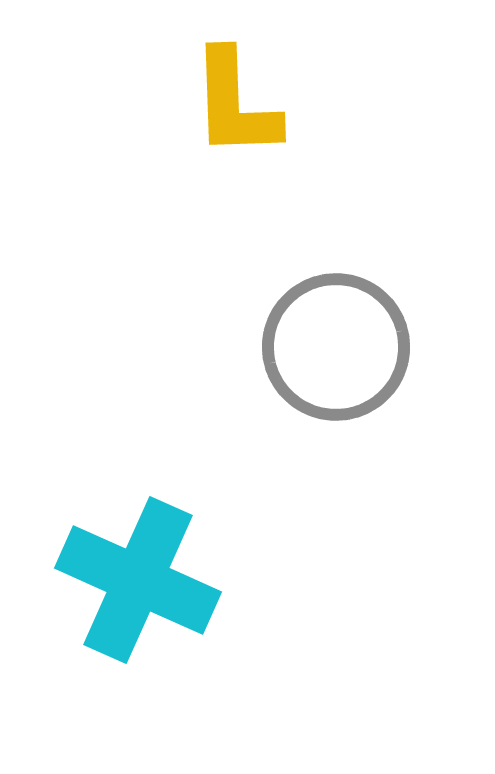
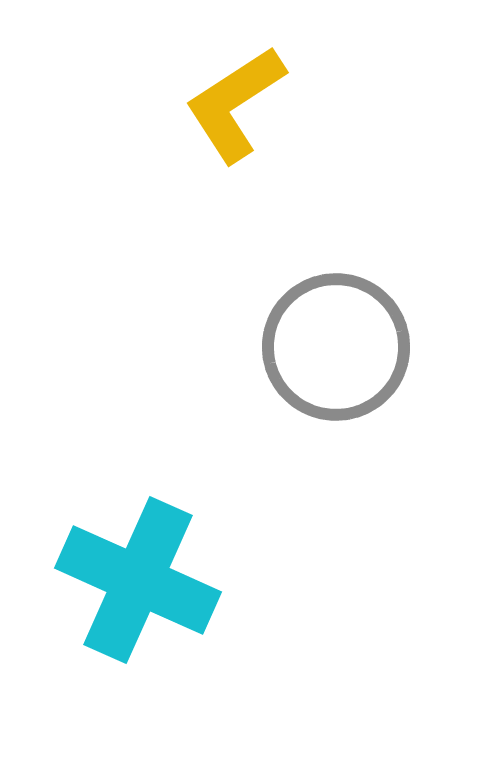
yellow L-shape: rotated 59 degrees clockwise
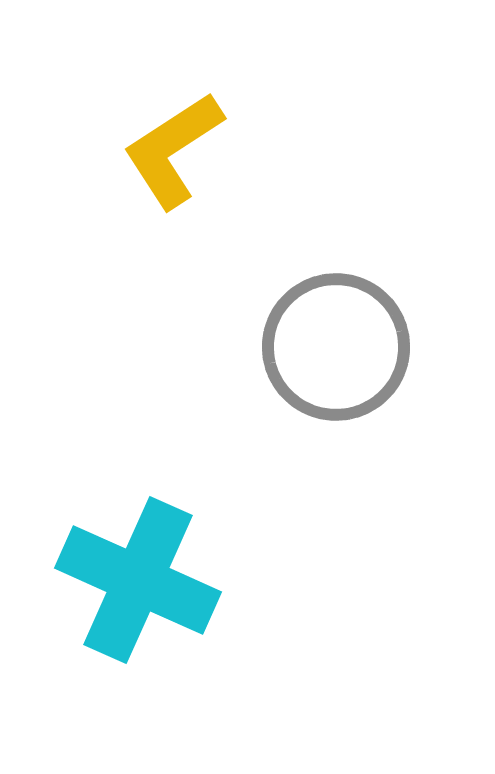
yellow L-shape: moved 62 px left, 46 px down
